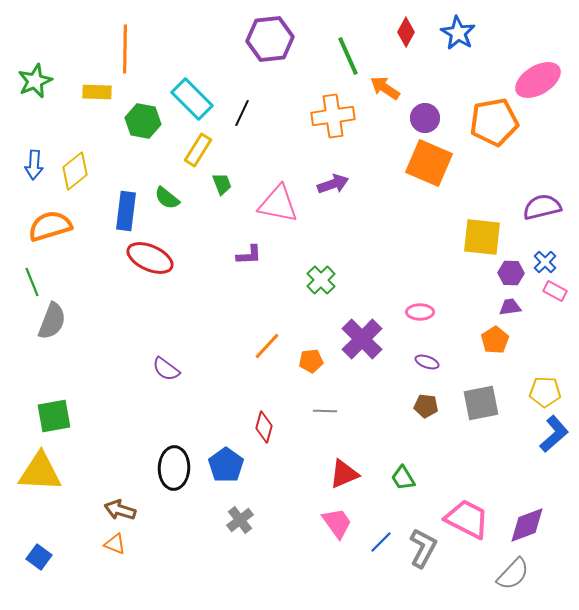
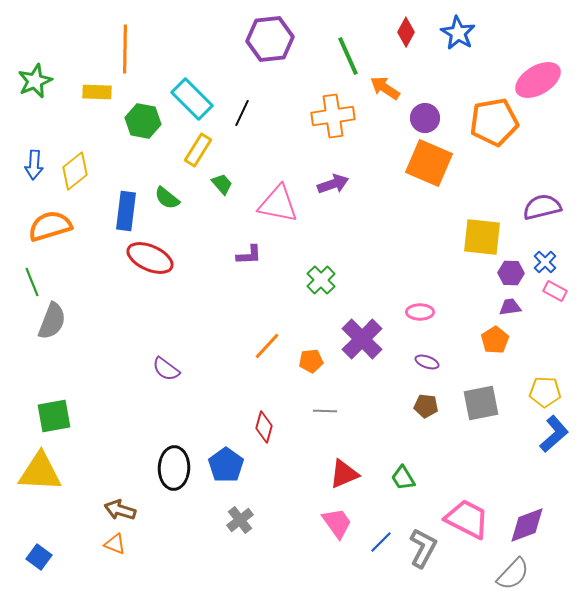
green trapezoid at (222, 184): rotated 20 degrees counterclockwise
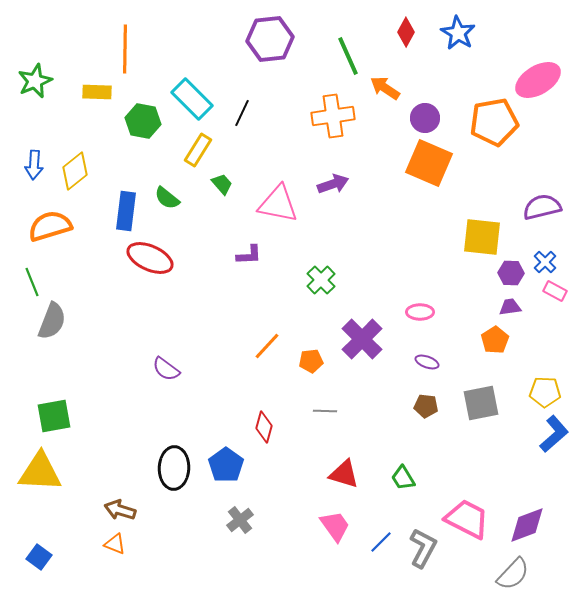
red triangle at (344, 474): rotated 40 degrees clockwise
pink trapezoid at (337, 523): moved 2 px left, 3 px down
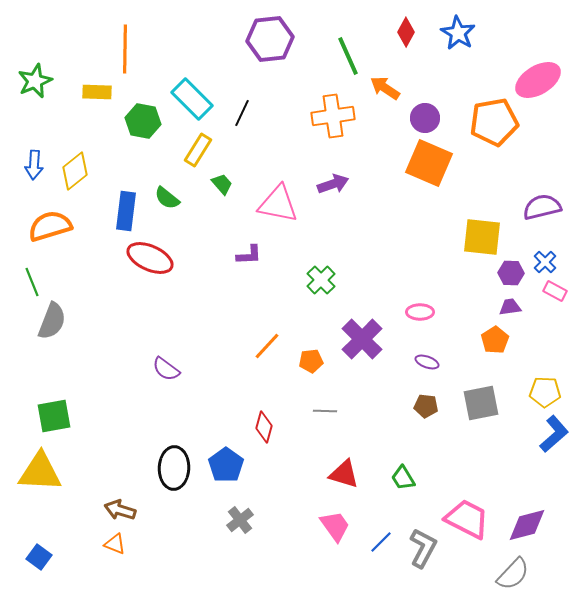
purple diamond at (527, 525): rotated 6 degrees clockwise
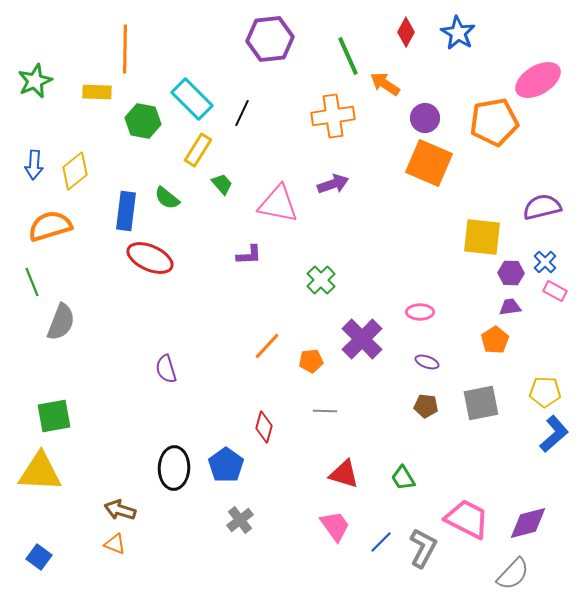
orange arrow at (385, 88): moved 4 px up
gray semicircle at (52, 321): moved 9 px right, 1 px down
purple semicircle at (166, 369): rotated 36 degrees clockwise
purple diamond at (527, 525): moved 1 px right, 2 px up
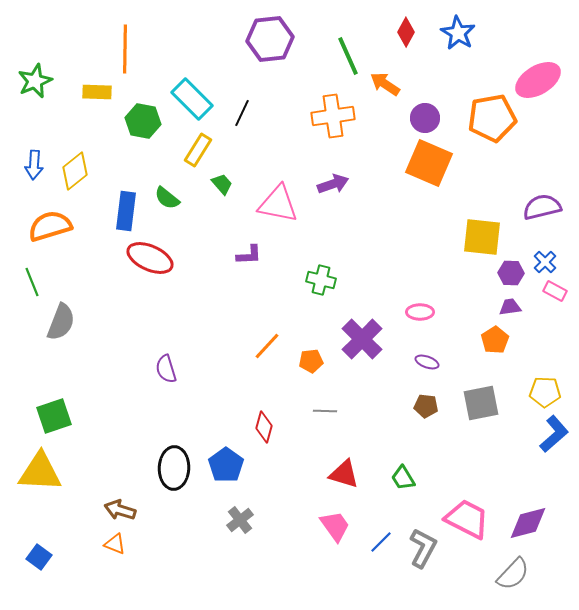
orange pentagon at (494, 122): moved 2 px left, 4 px up
green cross at (321, 280): rotated 32 degrees counterclockwise
green square at (54, 416): rotated 9 degrees counterclockwise
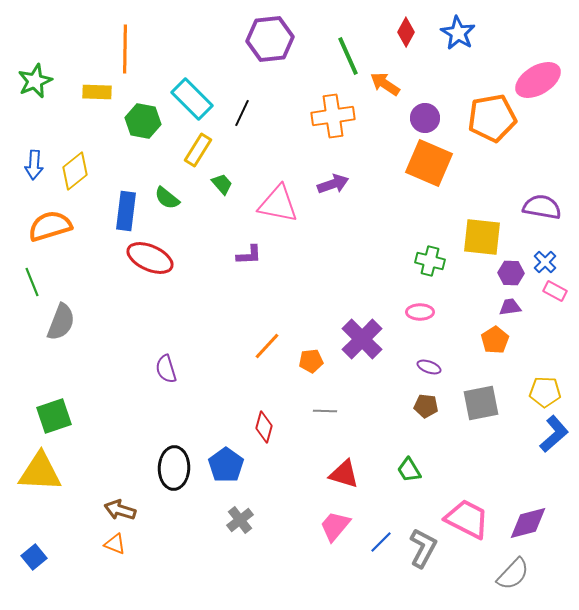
purple semicircle at (542, 207): rotated 24 degrees clockwise
green cross at (321, 280): moved 109 px right, 19 px up
purple ellipse at (427, 362): moved 2 px right, 5 px down
green trapezoid at (403, 478): moved 6 px right, 8 px up
pink trapezoid at (335, 526): rotated 104 degrees counterclockwise
blue square at (39, 557): moved 5 px left; rotated 15 degrees clockwise
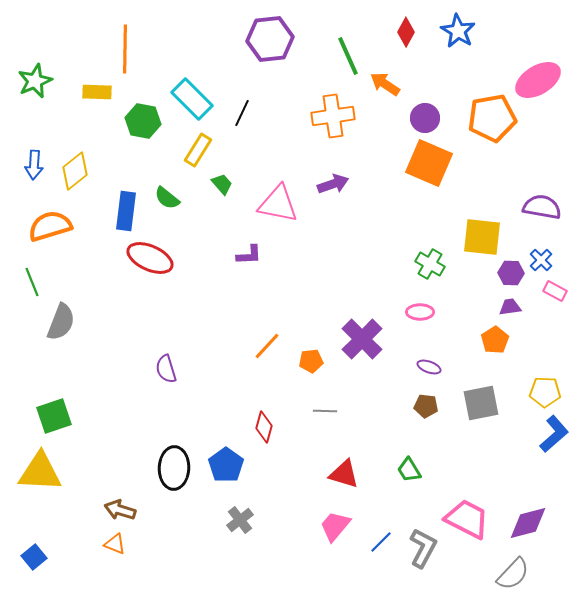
blue star at (458, 33): moved 2 px up
green cross at (430, 261): moved 3 px down; rotated 16 degrees clockwise
blue cross at (545, 262): moved 4 px left, 2 px up
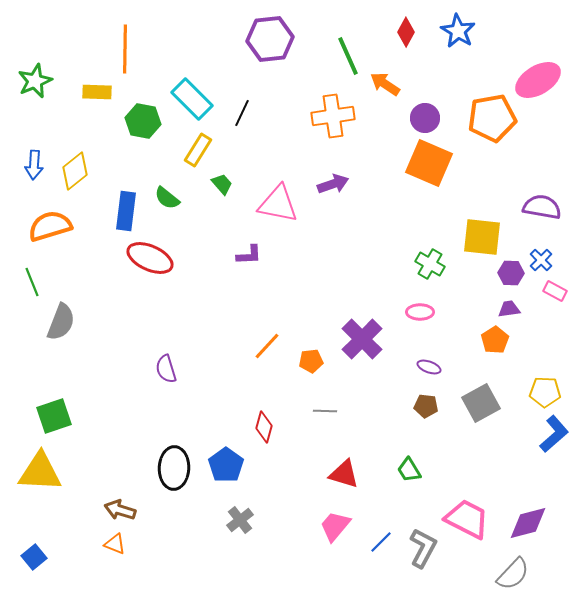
purple trapezoid at (510, 307): moved 1 px left, 2 px down
gray square at (481, 403): rotated 18 degrees counterclockwise
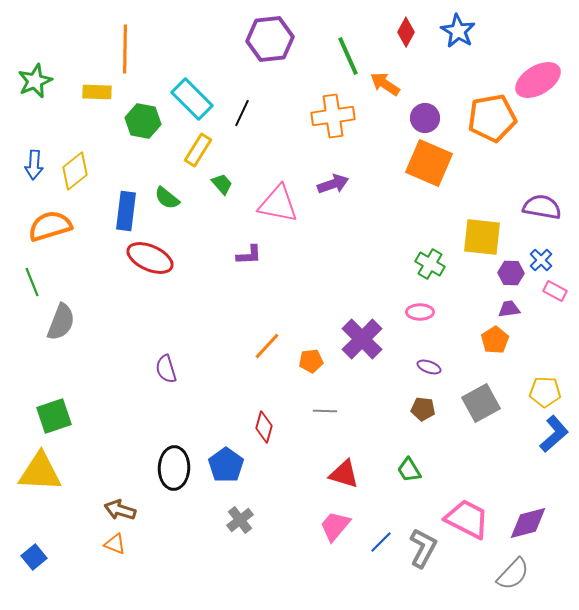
brown pentagon at (426, 406): moved 3 px left, 3 px down
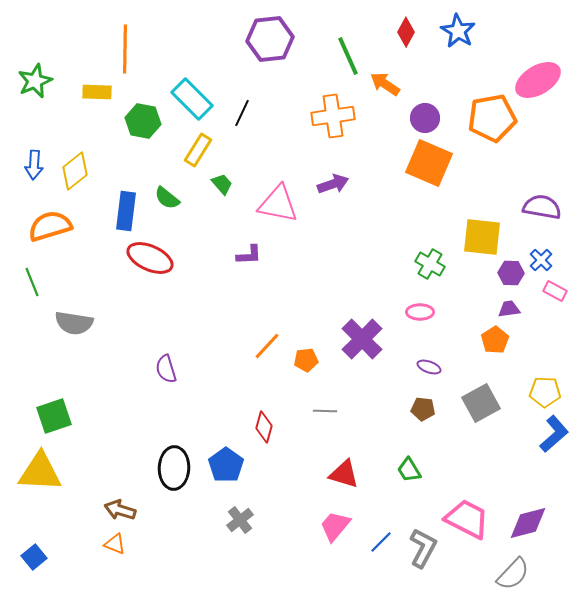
gray semicircle at (61, 322): moved 13 px right, 1 px down; rotated 78 degrees clockwise
orange pentagon at (311, 361): moved 5 px left, 1 px up
